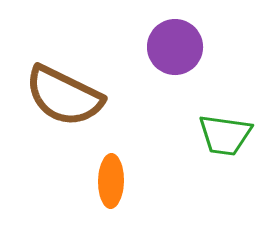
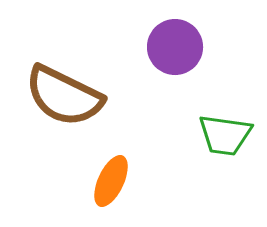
orange ellipse: rotated 24 degrees clockwise
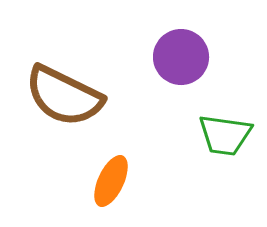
purple circle: moved 6 px right, 10 px down
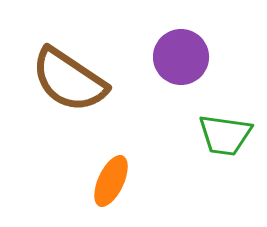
brown semicircle: moved 5 px right, 16 px up; rotated 8 degrees clockwise
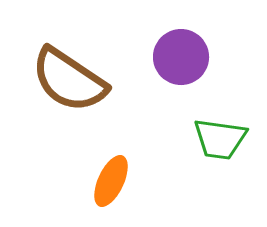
green trapezoid: moved 5 px left, 4 px down
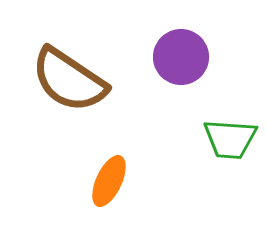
green trapezoid: moved 10 px right; rotated 4 degrees counterclockwise
orange ellipse: moved 2 px left
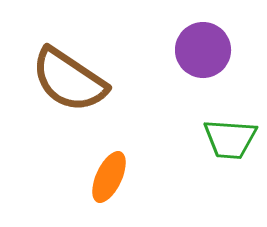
purple circle: moved 22 px right, 7 px up
orange ellipse: moved 4 px up
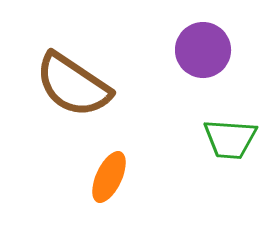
brown semicircle: moved 4 px right, 5 px down
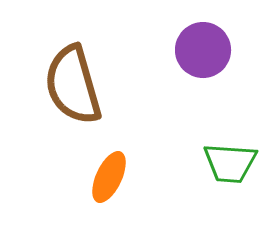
brown semicircle: rotated 40 degrees clockwise
green trapezoid: moved 24 px down
